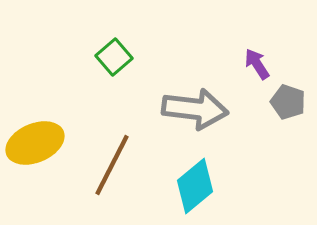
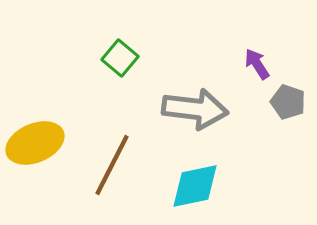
green square: moved 6 px right, 1 px down; rotated 9 degrees counterclockwise
cyan diamond: rotated 28 degrees clockwise
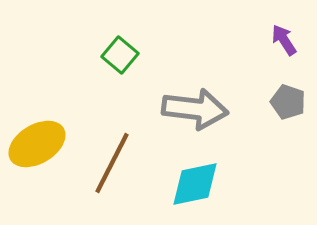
green square: moved 3 px up
purple arrow: moved 27 px right, 24 px up
yellow ellipse: moved 2 px right, 1 px down; rotated 8 degrees counterclockwise
brown line: moved 2 px up
cyan diamond: moved 2 px up
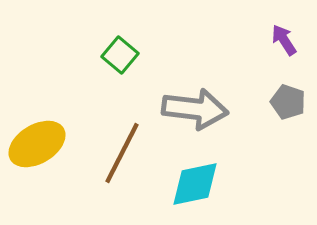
brown line: moved 10 px right, 10 px up
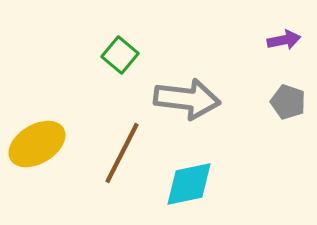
purple arrow: rotated 112 degrees clockwise
gray arrow: moved 8 px left, 10 px up
cyan diamond: moved 6 px left
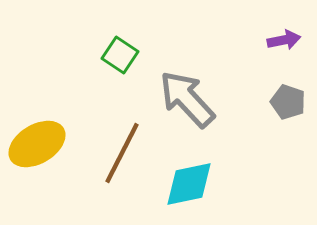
green square: rotated 6 degrees counterclockwise
gray arrow: rotated 140 degrees counterclockwise
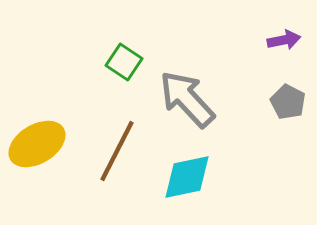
green square: moved 4 px right, 7 px down
gray pentagon: rotated 8 degrees clockwise
brown line: moved 5 px left, 2 px up
cyan diamond: moved 2 px left, 7 px up
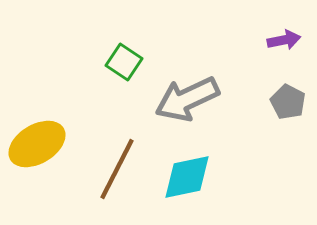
gray arrow: rotated 72 degrees counterclockwise
brown line: moved 18 px down
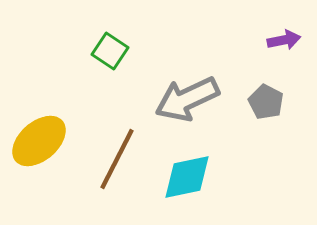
green square: moved 14 px left, 11 px up
gray pentagon: moved 22 px left
yellow ellipse: moved 2 px right, 3 px up; rotated 10 degrees counterclockwise
brown line: moved 10 px up
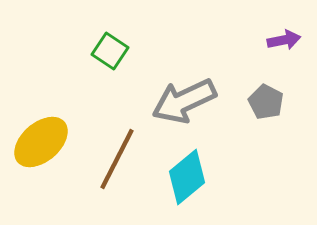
gray arrow: moved 3 px left, 2 px down
yellow ellipse: moved 2 px right, 1 px down
cyan diamond: rotated 28 degrees counterclockwise
